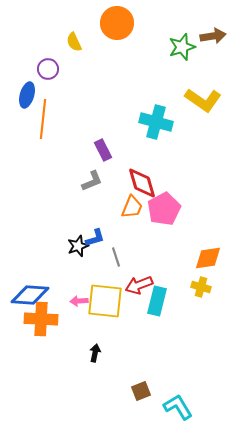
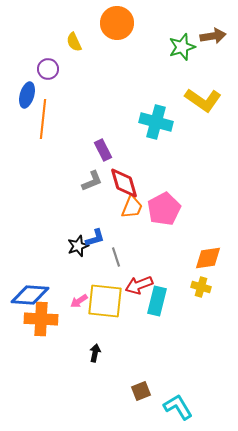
red diamond: moved 18 px left
pink arrow: rotated 30 degrees counterclockwise
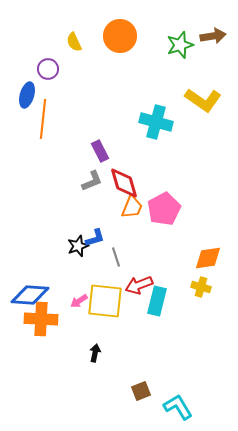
orange circle: moved 3 px right, 13 px down
green star: moved 2 px left, 2 px up
purple rectangle: moved 3 px left, 1 px down
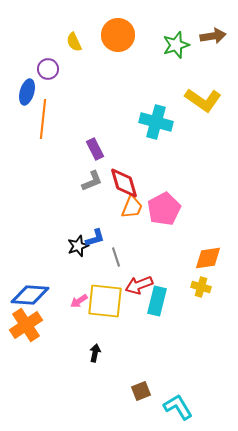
orange circle: moved 2 px left, 1 px up
green star: moved 4 px left
blue ellipse: moved 3 px up
purple rectangle: moved 5 px left, 2 px up
orange cross: moved 15 px left, 6 px down; rotated 36 degrees counterclockwise
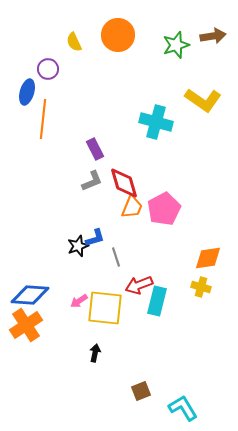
yellow square: moved 7 px down
cyan L-shape: moved 5 px right, 1 px down
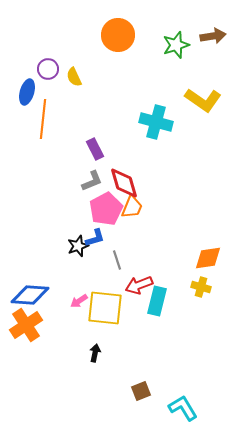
yellow semicircle: moved 35 px down
pink pentagon: moved 58 px left
gray line: moved 1 px right, 3 px down
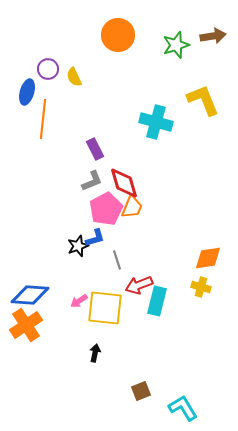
yellow L-shape: rotated 147 degrees counterclockwise
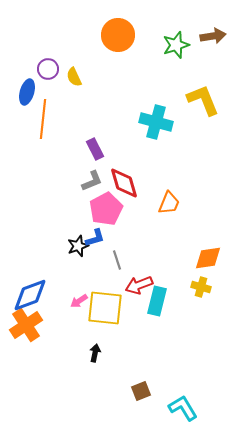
orange trapezoid: moved 37 px right, 4 px up
blue diamond: rotated 24 degrees counterclockwise
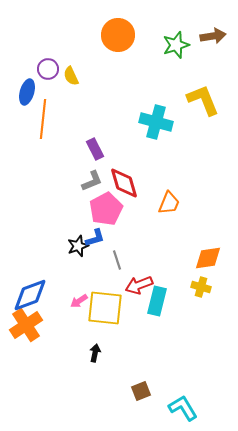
yellow semicircle: moved 3 px left, 1 px up
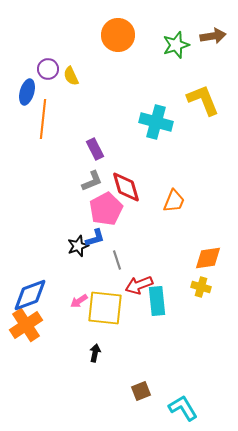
red diamond: moved 2 px right, 4 px down
orange trapezoid: moved 5 px right, 2 px up
cyan rectangle: rotated 20 degrees counterclockwise
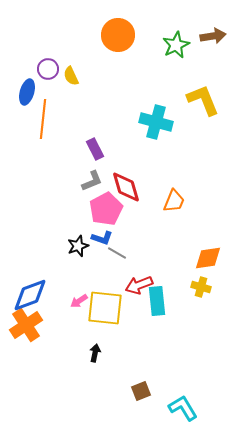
green star: rotated 8 degrees counterclockwise
blue L-shape: moved 7 px right; rotated 35 degrees clockwise
gray line: moved 7 px up; rotated 42 degrees counterclockwise
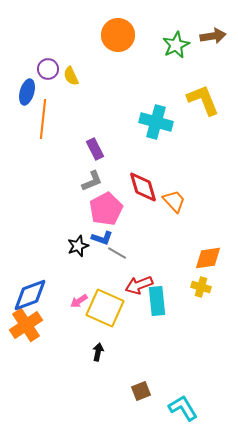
red diamond: moved 17 px right
orange trapezoid: rotated 65 degrees counterclockwise
yellow square: rotated 18 degrees clockwise
black arrow: moved 3 px right, 1 px up
